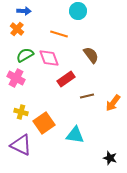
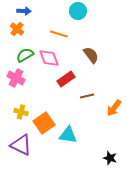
orange arrow: moved 1 px right, 5 px down
cyan triangle: moved 7 px left
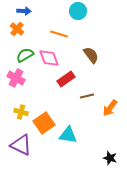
orange arrow: moved 4 px left
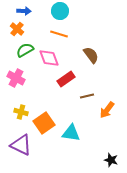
cyan circle: moved 18 px left
green semicircle: moved 5 px up
orange arrow: moved 3 px left, 2 px down
cyan triangle: moved 3 px right, 2 px up
black star: moved 1 px right, 2 px down
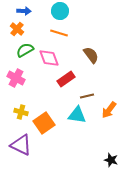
orange line: moved 1 px up
orange arrow: moved 2 px right
cyan triangle: moved 6 px right, 18 px up
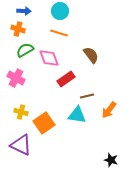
orange cross: moved 1 px right; rotated 24 degrees counterclockwise
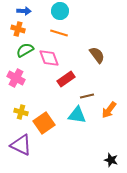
brown semicircle: moved 6 px right
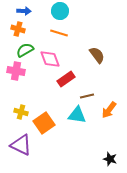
pink diamond: moved 1 px right, 1 px down
pink cross: moved 7 px up; rotated 18 degrees counterclockwise
black star: moved 1 px left, 1 px up
